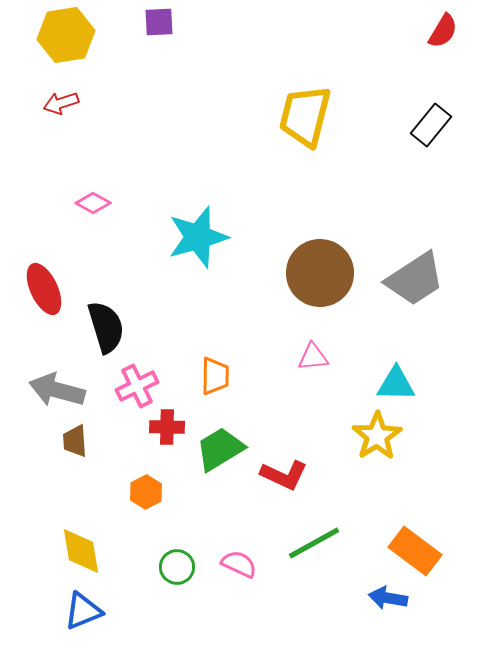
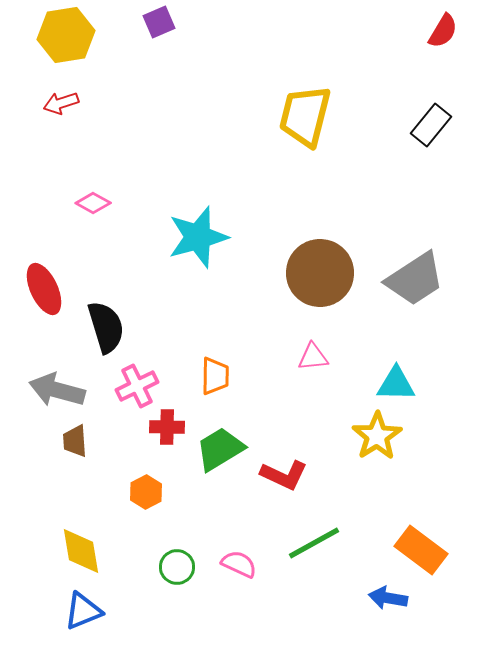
purple square: rotated 20 degrees counterclockwise
orange rectangle: moved 6 px right, 1 px up
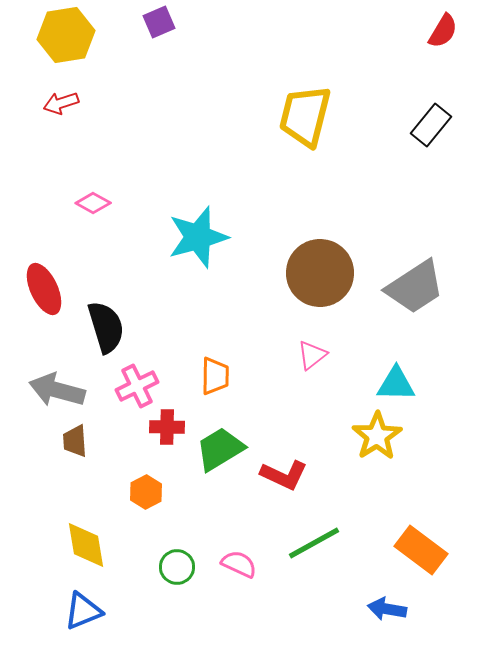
gray trapezoid: moved 8 px down
pink triangle: moved 1 px left, 2 px up; rotated 32 degrees counterclockwise
yellow diamond: moved 5 px right, 6 px up
blue arrow: moved 1 px left, 11 px down
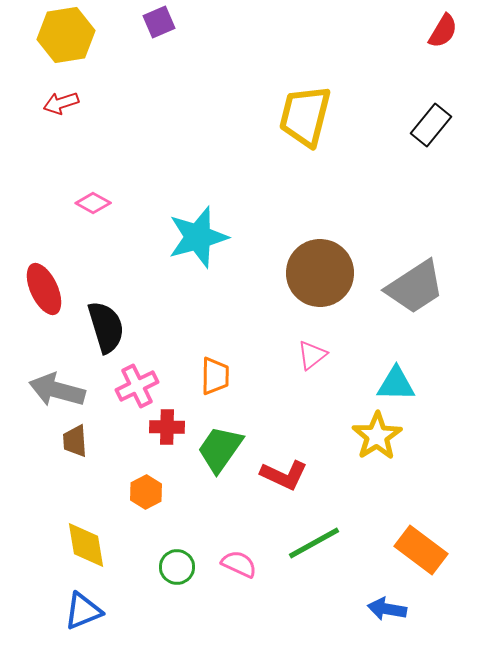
green trapezoid: rotated 24 degrees counterclockwise
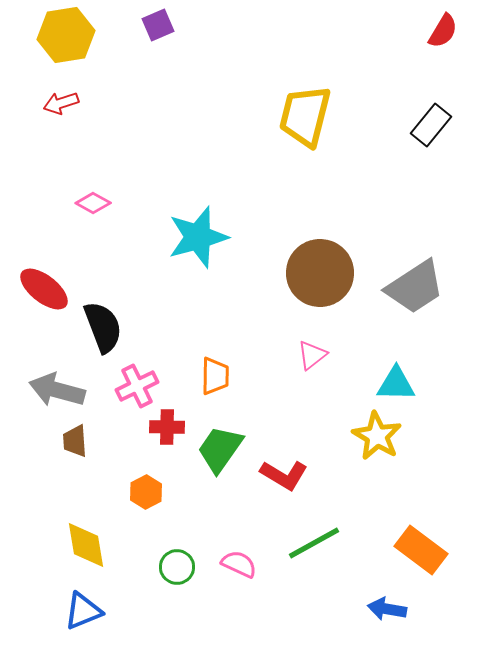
purple square: moved 1 px left, 3 px down
red ellipse: rotated 27 degrees counterclockwise
black semicircle: moved 3 px left; rotated 4 degrees counterclockwise
yellow star: rotated 9 degrees counterclockwise
red L-shape: rotated 6 degrees clockwise
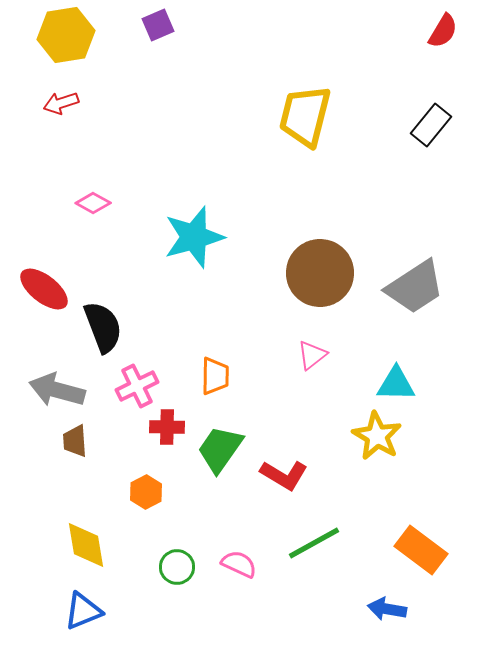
cyan star: moved 4 px left
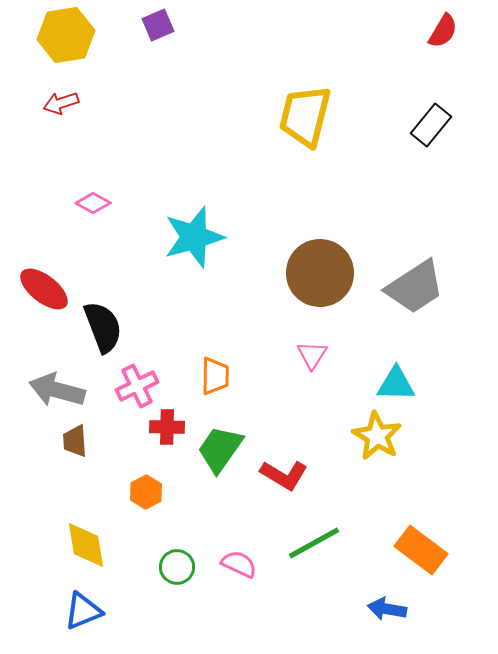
pink triangle: rotated 20 degrees counterclockwise
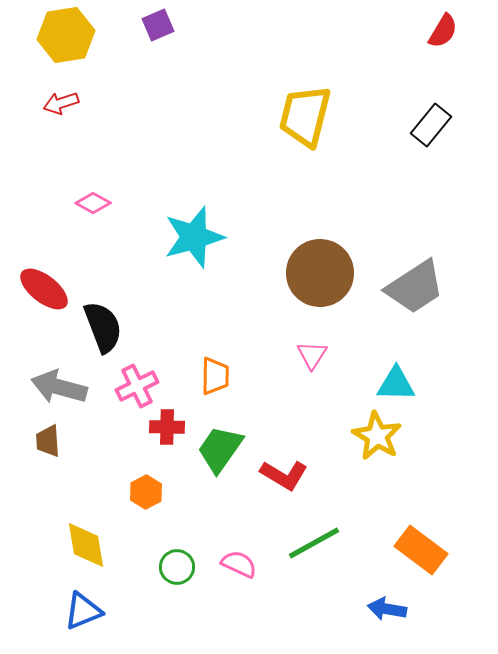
gray arrow: moved 2 px right, 3 px up
brown trapezoid: moved 27 px left
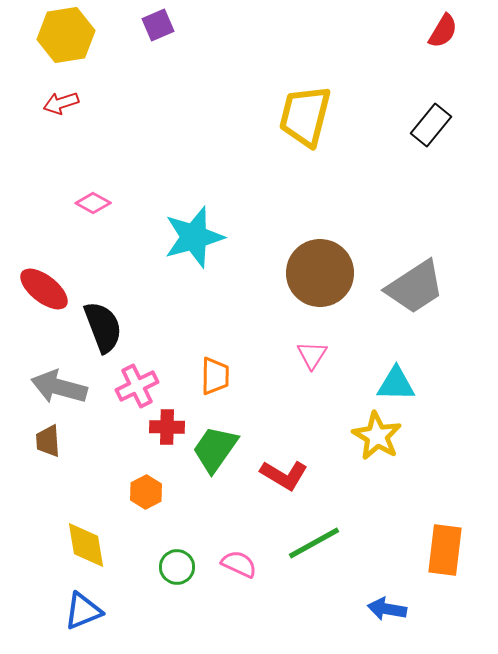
green trapezoid: moved 5 px left
orange rectangle: moved 24 px right; rotated 60 degrees clockwise
